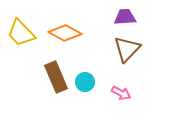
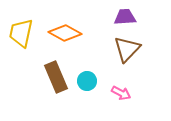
yellow trapezoid: rotated 56 degrees clockwise
cyan circle: moved 2 px right, 1 px up
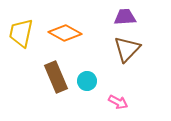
pink arrow: moved 3 px left, 9 px down
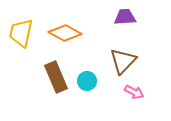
brown triangle: moved 4 px left, 12 px down
pink arrow: moved 16 px right, 10 px up
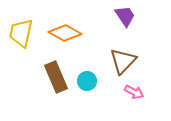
purple trapezoid: moved 1 px up; rotated 60 degrees clockwise
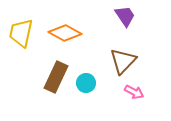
brown rectangle: rotated 48 degrees clockwise
cyan circle: moved 1 px left, 2 px down
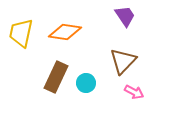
orange diamond: moved 1 px up; rotated 20 degrees counterclockwise
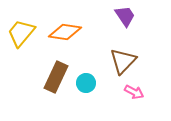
yellow trapezoid: rotated 28 degrees clockwise
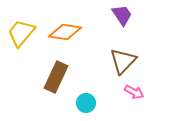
purple trapezoid: moved 3 px left, 1 px up
cyan circle: moved 20 px down
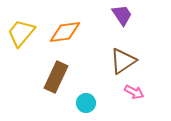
orange diamond: rotated 16 degrees counterclockwise
brown triangle: rotated 12 degrees clockwise
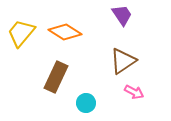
orange diamond: rotated 40 degrees clockwise
